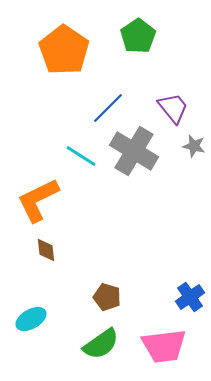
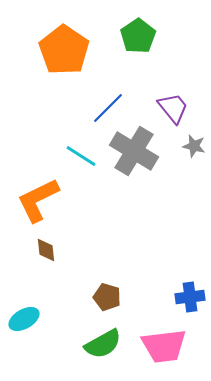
blue cross: rotated 28 degrees clockwise
cyan ellipse: moved 7 px left
green semicircle: moved 2 px right; rotated 6 degrees clockwise
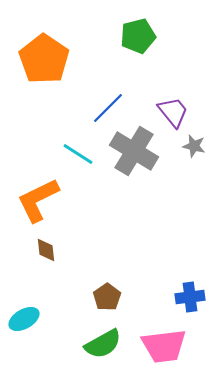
green pentagon: rotated 20 degrees clockwise
orange pentagon: moved 20 px left, 9 px down
purple trapezoid: moved 4 px down
cyan line: moved 3 px left, 2 px up
brown pentagon: rotated 20 degrees clockwise
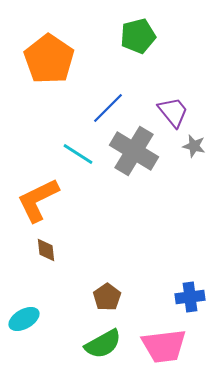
orange pentagon: moved 5 px right
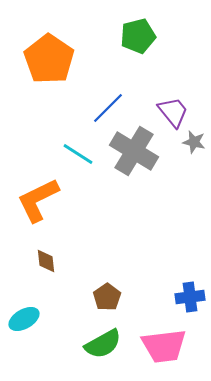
gray star: moved 4 px up
brown diamond: moved 11 px down
